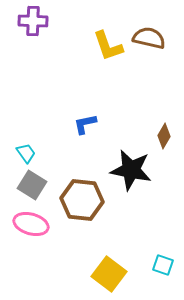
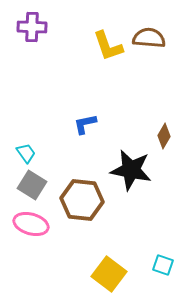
purple cross: moved 1 px left, 6 px down
brown semicircle: rotated 8 degrees counterclockwise
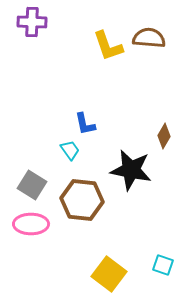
purple cross: moved 5 px up
blue L-shape: rotated 90 degrees counterclockwise
cyan trapezoid: moved 44 px right, 3 px up
pink ellipse: rotated 16 degrees counterclockwise
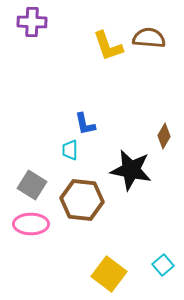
cyan trapezoid: rotated 145 degrees counterclockwise
cyan square: rotated 30 degrees clockwise
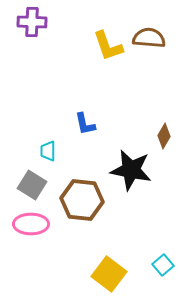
cyan trapezoid: moved 22 px left, 1 px down
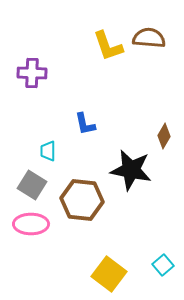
purple cross: moved 51 px down
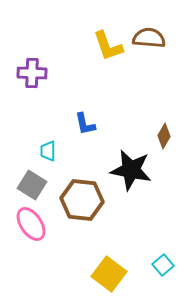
pink ellipse: rotated 56 degrees clockwise
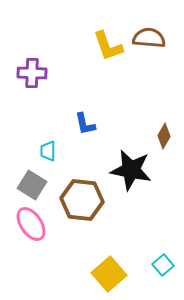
yellow square: rotated 12 degrees clockwise
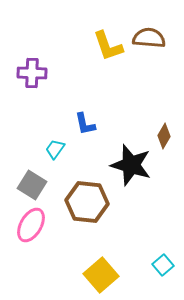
cyan trapezoid: moved 7 px right, 2 px up; rotated 35 degrees clockwise
black star: moved 5 px up; rotated 6 degrees clockwise
brown hexagon: moved 5 px right, 2 px down
pink ellipse: moved 1 px down; rotated 64 degrees clockwise
yellow square: moved 8 px left, 1 px down
